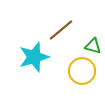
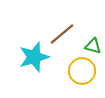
brown line: moved 1 px right, 4 px down
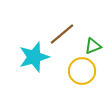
green triangle: rotated 36 degrees counterclockwise
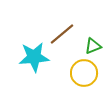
cyan star: rotated 12 degrees clockwise
yellow circle: moved 2 px right, 2 px down
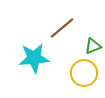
brown line: moved 6 px up
cyan star: moved 1 px down
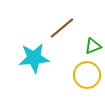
yellow circle: moved 3 px right, 2 px down
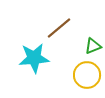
brown line: moved 3 px left
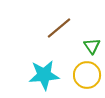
green triangle: moved 1 px left; rotated 42 degrees counterclockwise
cyan star: moved 10 px right, 17 px down
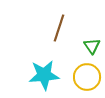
brown line: rotated 32 degrees counterclockwise
yellow circle: moved 2 px down
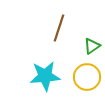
green triangle: rotated 30 degrees clockwise
cyan star: moved 1 px right, 1 px down
